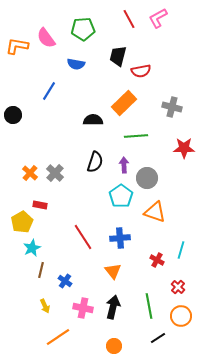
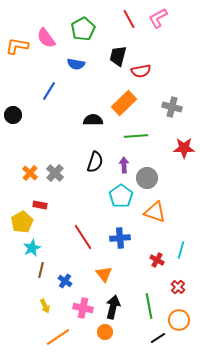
green pentagon at (83, 29): rotated 25 degrees counterclockwise
orange triangle at (113, 271): moved 9 px left, 3 px down
orange circle at (181, 316): moved 2 px left, 4 px down
orange circle at (114, 346): moved 9 px left, 14 px up
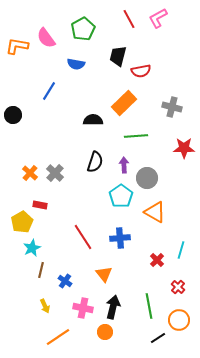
orange triangle at (155, 212): rotated 10 degrees clockwise
red cross at (157, 260): rotated 16 degrees clockwise
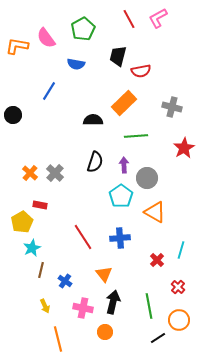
red star at (184, 148): rotated 30 degrees counterclockwise
black arrow at (113, 307): moved 5 px up
orange line at (58, 337): moved 2 px down; rotated 70 degrees counterclockwise
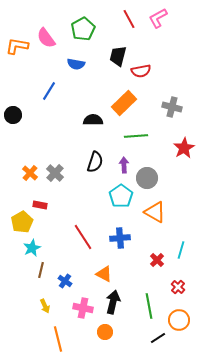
orange triangle at (104, 274): rotated 24 degrees counterclockwise
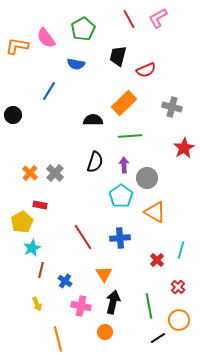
red semicircle at (141, 71): moved 5 px right, 1 px up; rotated 12 degrees counterclockwise
green line at (136, 136): moved 6 px left
orange triangle at (104, 274): rotated 30 degrees clockwise
yellow arrow at (45, 306): moved 8 px left, 2 px up
pink cross at (83, 308): moved 2 px left, 2 px up
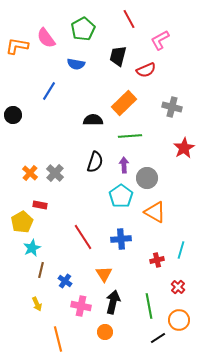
pink L-shape at (158, 18): moved 2 px right, 22 px down
blue cross at (120, 238): moved 1 px right, 1 px down
red cross at (157, 260): rotated 32 degrees clockwise
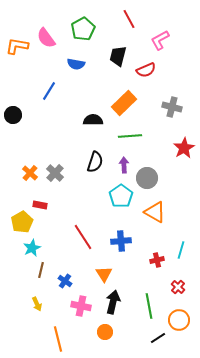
blue cross at (121, 239): moved 2 px down
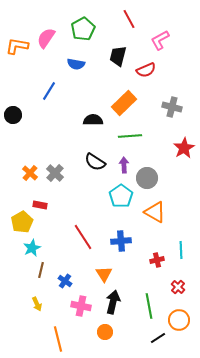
pink semicircle at (46, 38): rotated 70 degrees clockwise
black semicircle at (95, 162): rotated 105 degrees clockwise
cyan line at (181, 250): rotated 18 degrees counterclockwise
